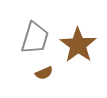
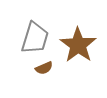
brown semicircle: moved 5 px up
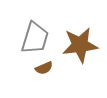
brown star: moved 2 px right; rotated 30 degrees clockwise
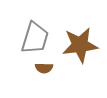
brown semicircle: rotated 24 degrees clockwise
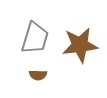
brown semicircle: moved 6 px left, 7 px down
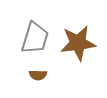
brown star: moved 2 px left, 2 px up
